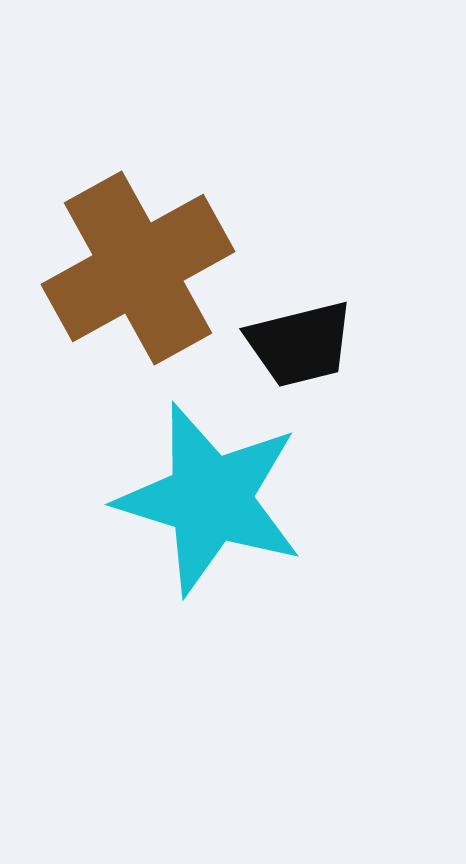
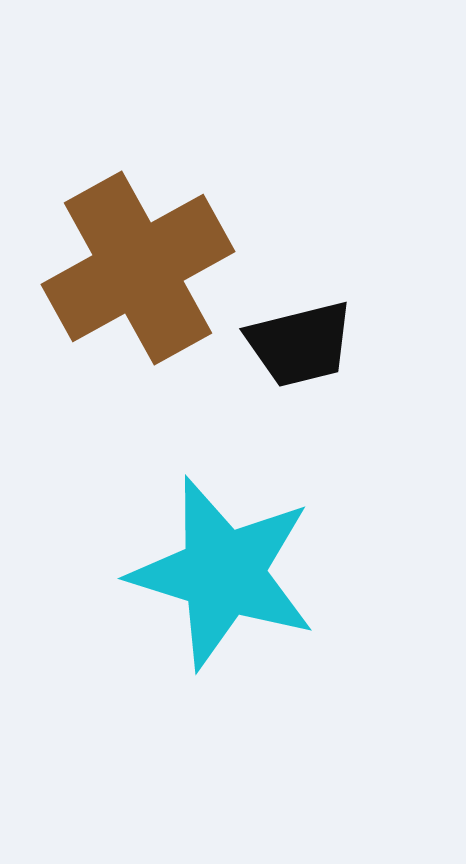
cyan star: moved 13 px right, 74 px down
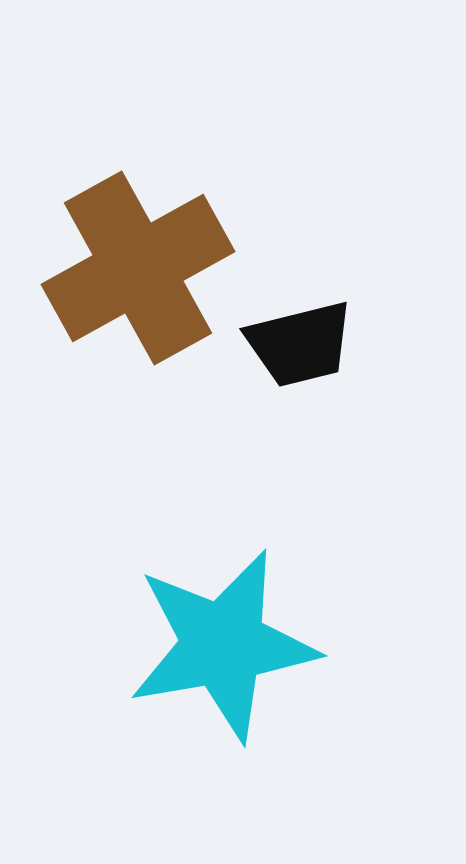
cyan star: moved 72 px down; rotated 27 degrees counterclockwise
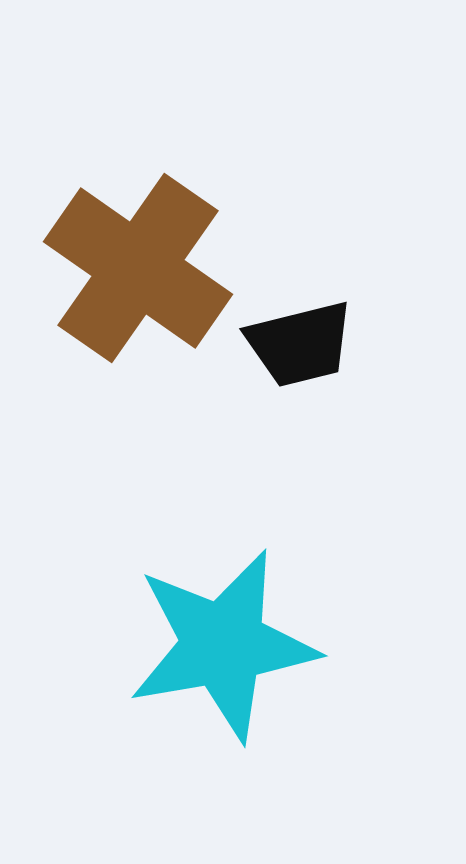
brown cross: rotated 26 degrees counterclockwise
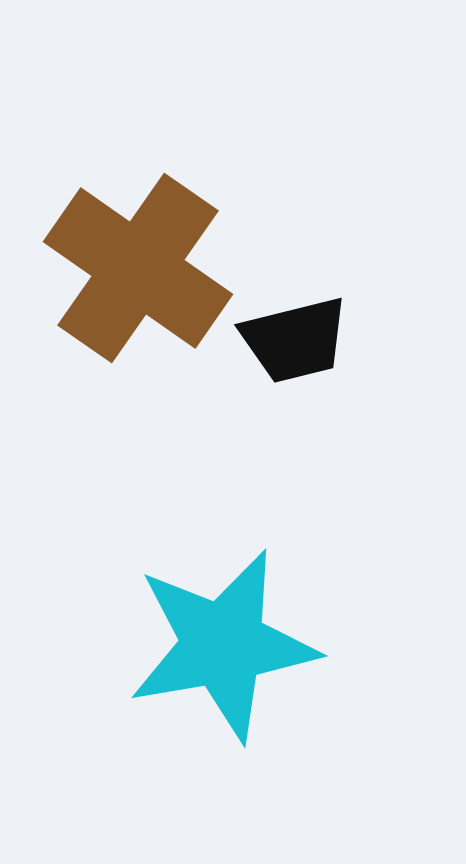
black trapezoid: moved 5 px left, 4 px up
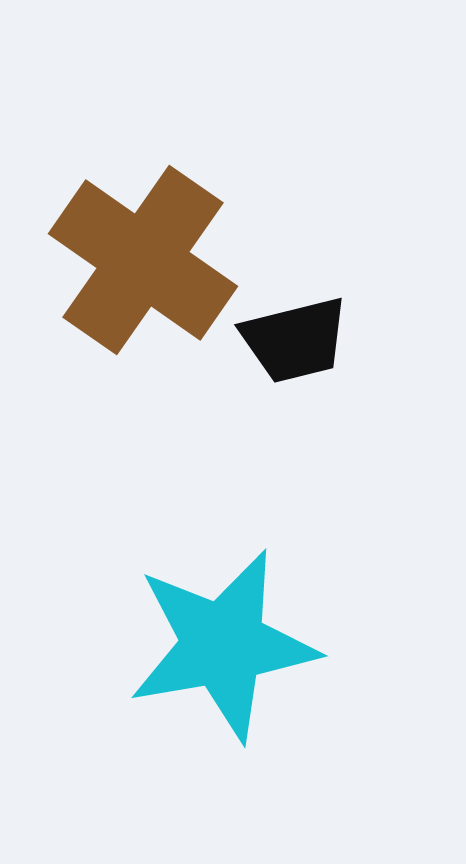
brown cross: moved 5 px right, 8 px up
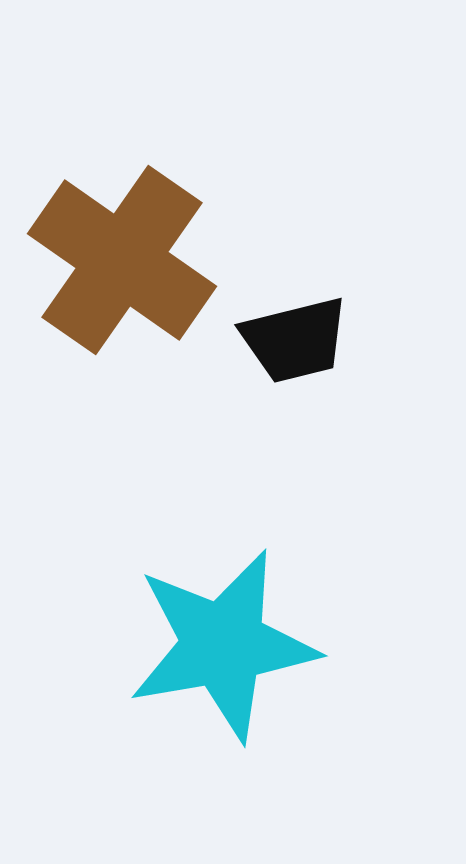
brown cross: moved 21 px left
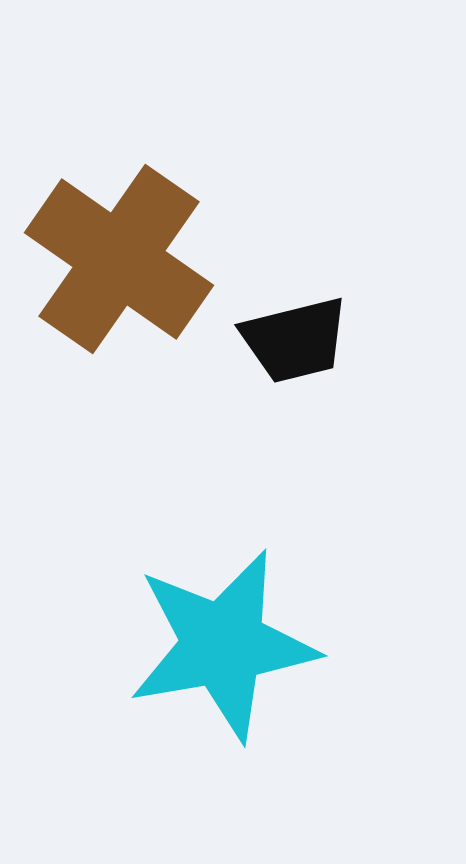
brown cross: moved 3 px left, 1 px up
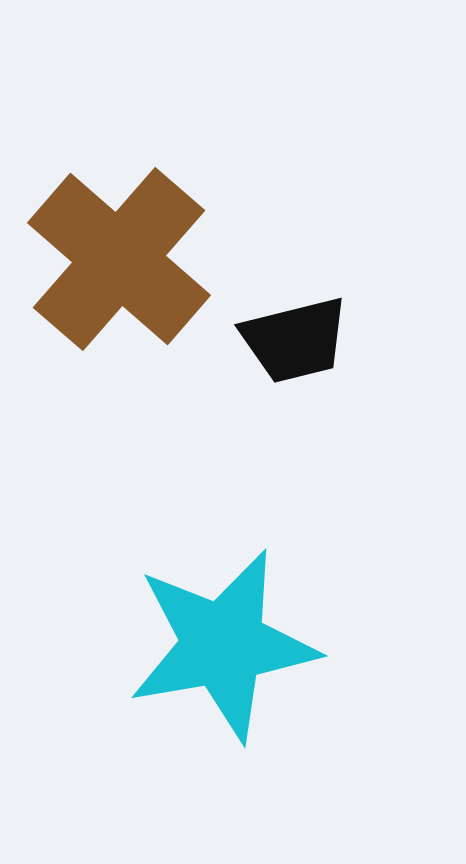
brown cross: rotated 6 degrees clockwise
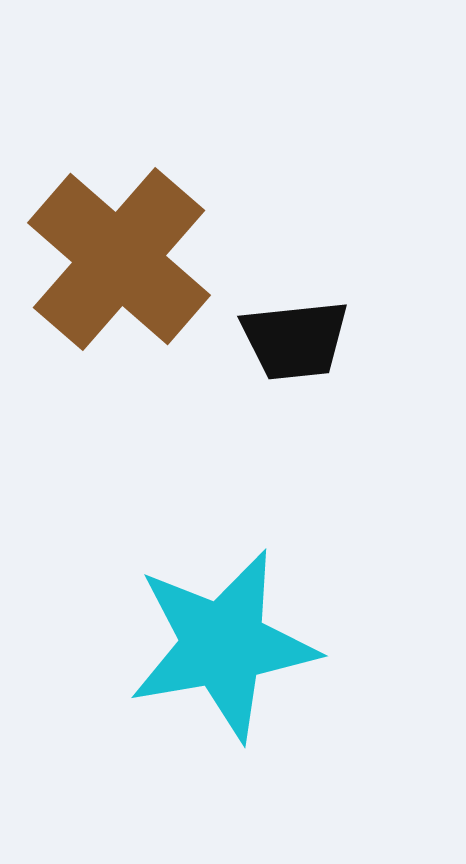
black trapezoid: rotated 8 degrees clockwise
